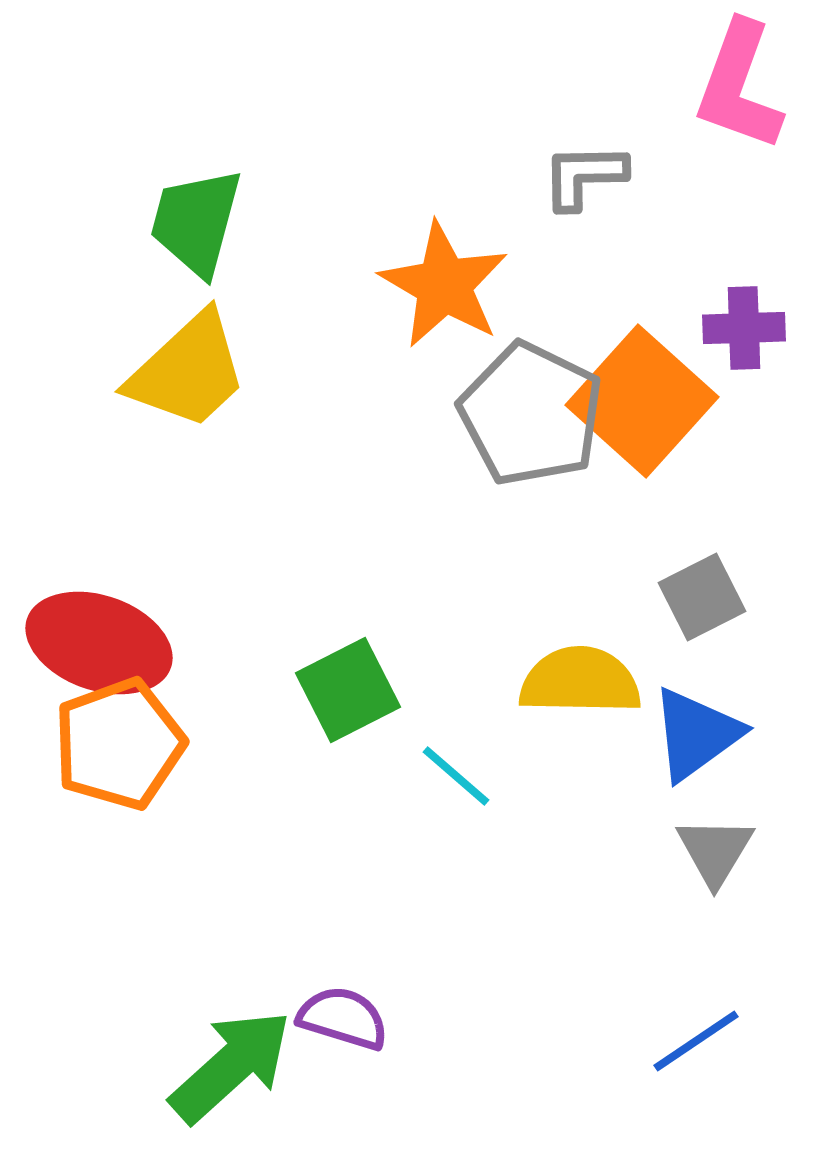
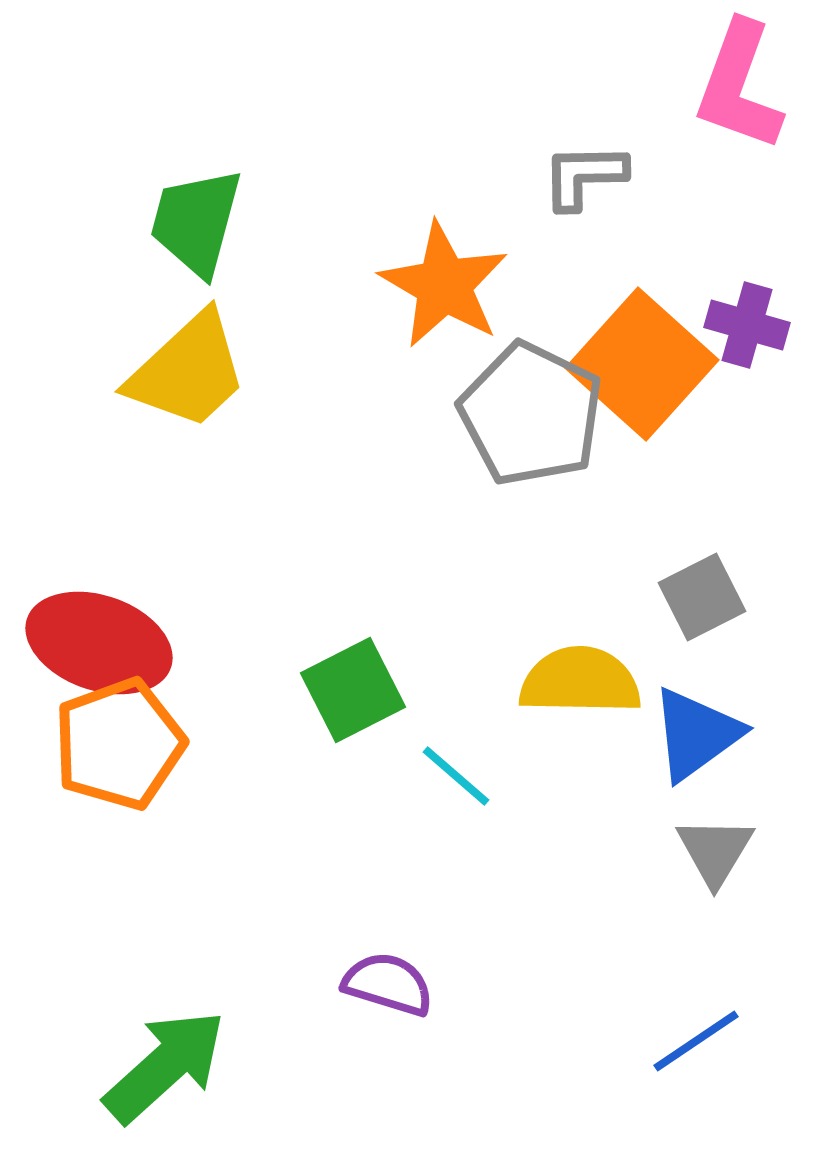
purple cross: moved 3 px right, 3 px up; rotated 18 degrees clockwise
orange square: moved 37 px up
green square: moved 5 px right
purple semicircle: moved 45 px right, 34 px up
green arrow: moved 66 px left
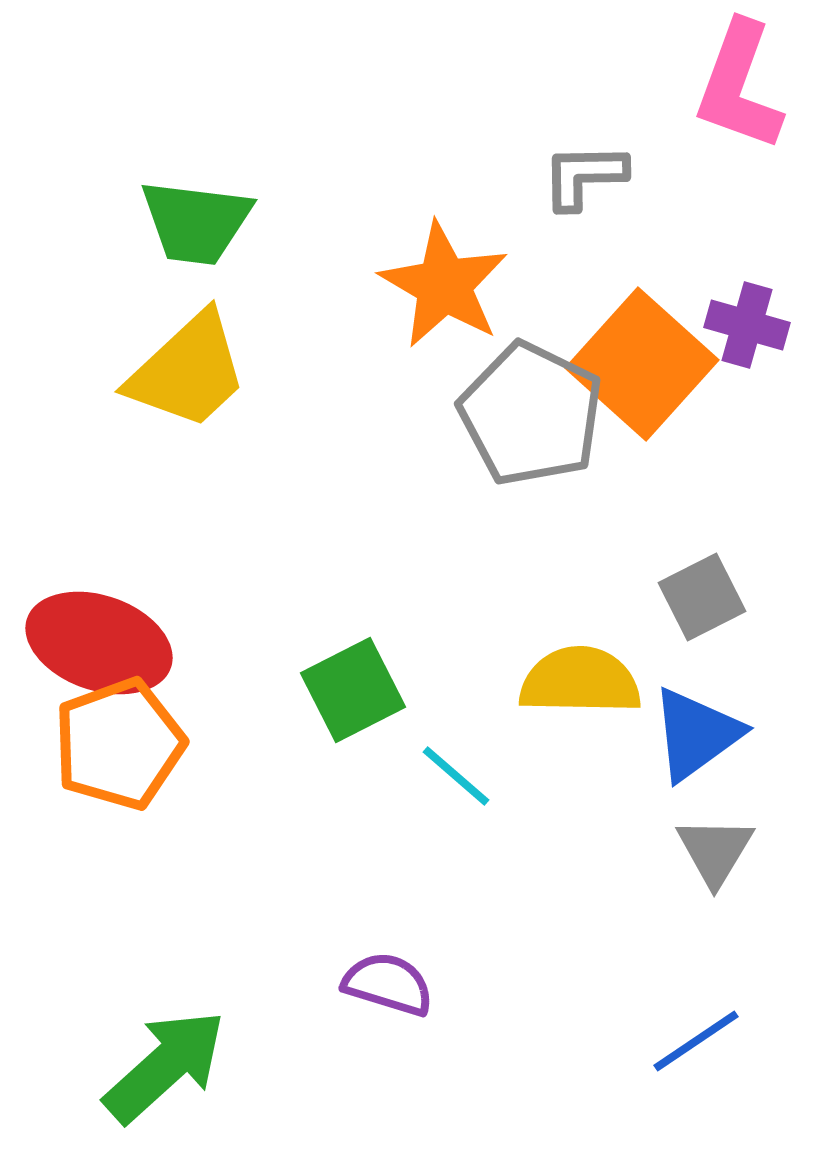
green trapezoid: rotated 98 degrees counterclockwise
